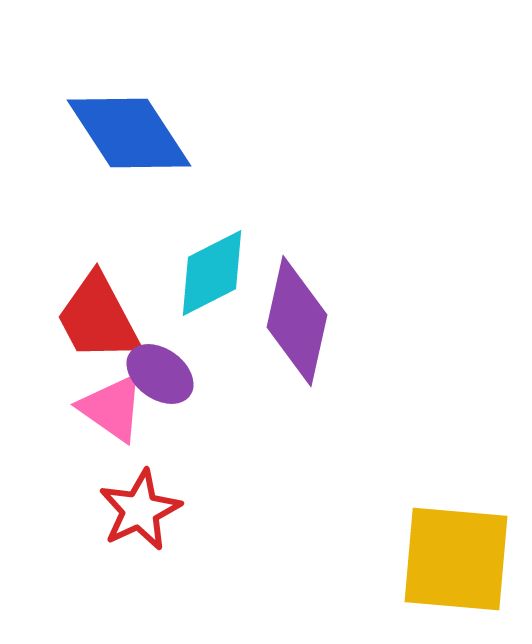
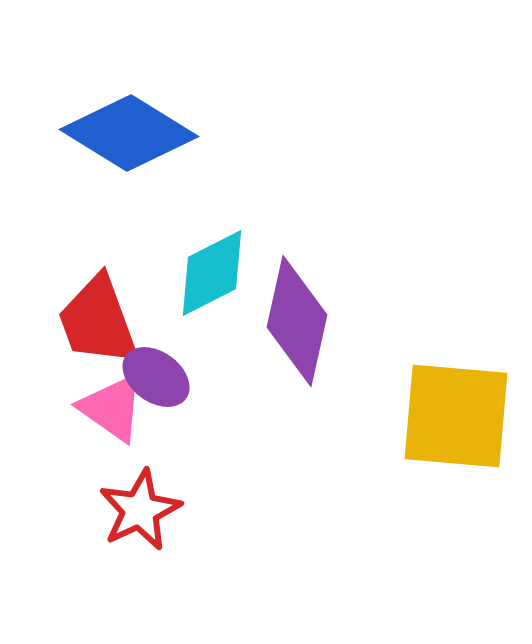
blue diamond: rotated 25 degrees counterclockwise
red trapezoid: moved 3 px down; rotated 8 degrees clockwise
purple ellipse: moved 4 px left, 3 px down
yellow square: moved 143 px up
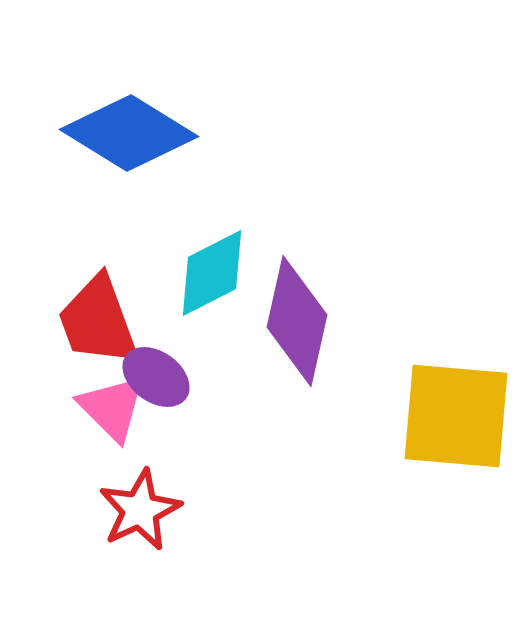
pink triangle: rotated 10 degrees clockwise
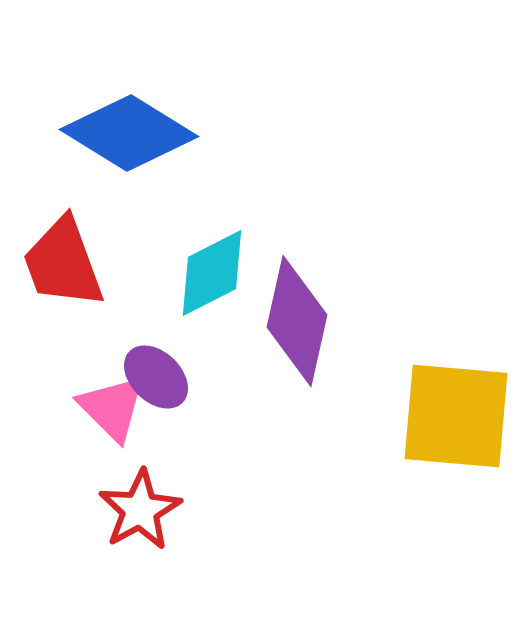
red trapezoid: moved 35 px left, 58 px up
purple ellipse: rotated 8 degrees clockwise
red star: rotated 4 degrees counterclockwise
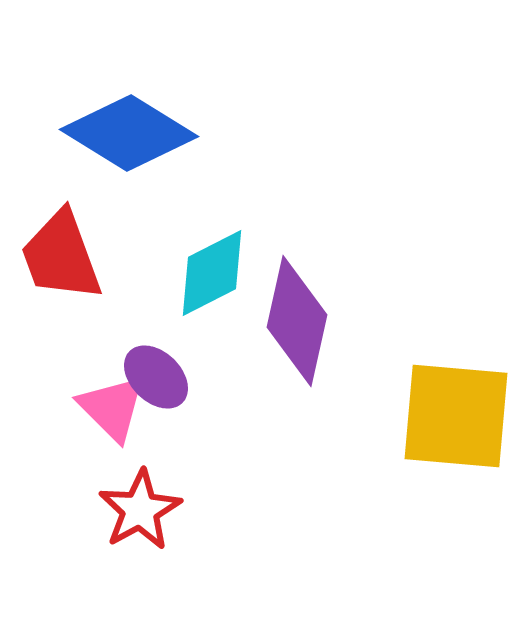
red trapezoid: moved 2 px left, 7 px up
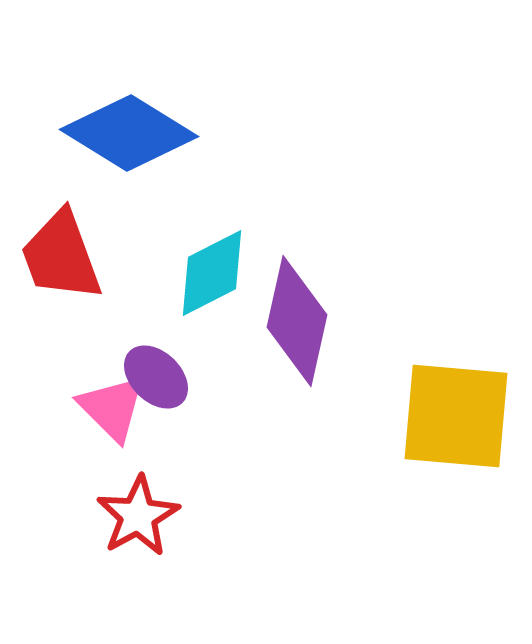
red star: moved 2 px left, 6 px down
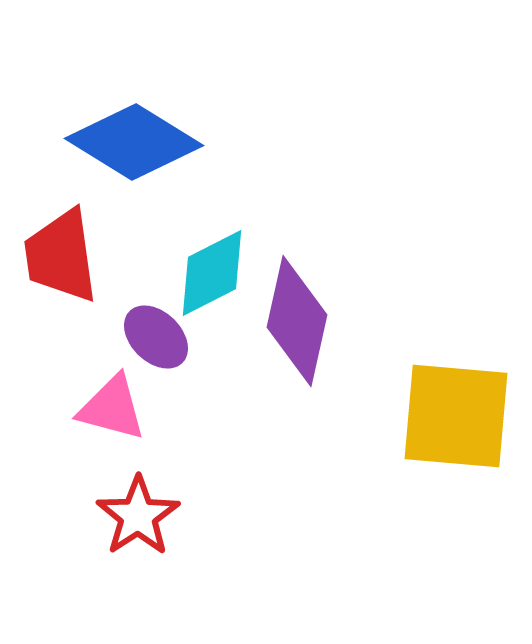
blue diamond: moved 5 px right, 9 px down
red trapezoid: rotated 12 degrees clockwise
purple ellipse: moved 40 px up
pink triangle: rotated 30 degrees counterclockwise
red star: rotated 4 degrees counterclockwise
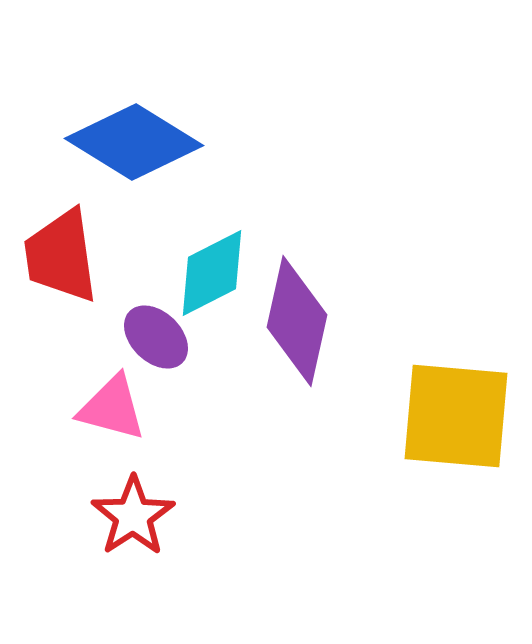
red star: moved 5 px left
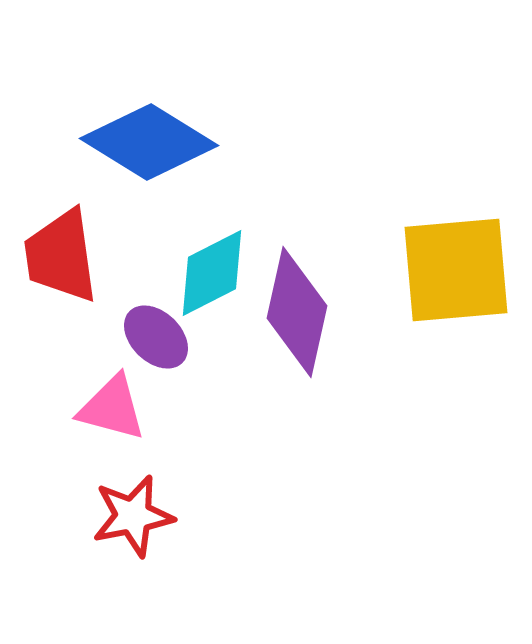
blue diamond: moved 15 px right
purple diamond: moved 9 px up
yellow square: moved 146 px up; rotated 10 degrees counterclockwise
red star: rotated 22 degrees clockwise
